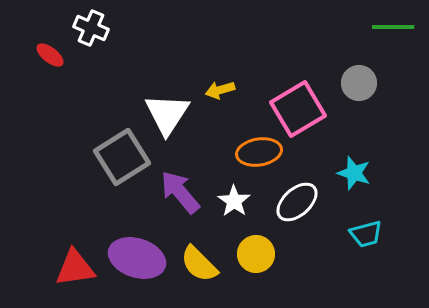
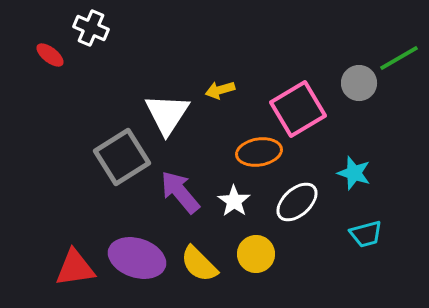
green line: moved 6 px right, 31 px down; rotated 30 degrees counterclockwise
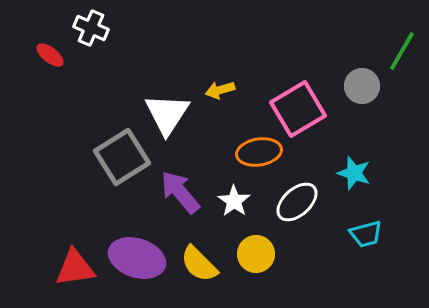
green line: moved 3 px right, 7 px up; rotated 30 degrees counterclockwise
gray circle: moved 3 px right, 3 px down
